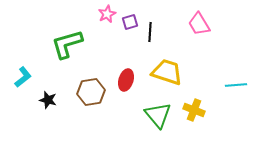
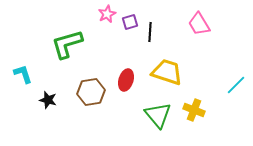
cyan L-shape: moved 3 px up; rotated 70 degrees counterclockwise
cyan line: rotated 40 degrees counterclockwise
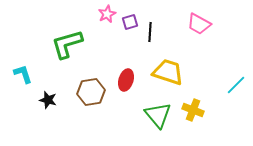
pink trapezoid: rotated 30 degrees counterclockwise
yellow trapezoid: moved 1 px right
yellow cross: moved 1 px left
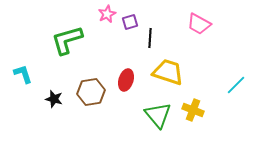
black line: moved 6 px down
green L-shape: moved 4 px up
black star: moved 6 px right, 1 px up
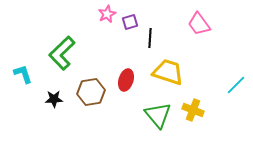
pink trapezoid: rotated 25 degrees clockwise
green L-shape: moved 5 px left, 13 px down; rotated 28 degrees counterclockwise
black star: rotated 18 degrees counterclockwise
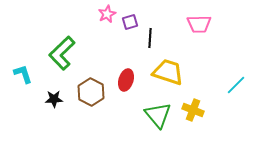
pink trapezoid: rotated 55 degrees counterclockwise
brown hexagon: rotated 24 degrees counterclockwise
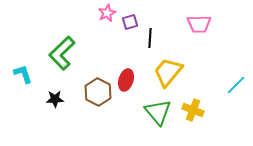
pink star: moved 1 px up
yellow trapezoid: rotated 68 degrees counterclockwise
brown hexagon: moved 7 px right
black star: moved 1 px right
green triangle: moved 3 px up
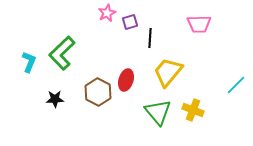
cyan L-shape: moved 6 px right, 12 px up; rotated 40 degrees clockwise
